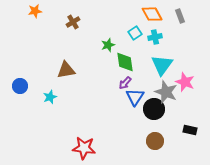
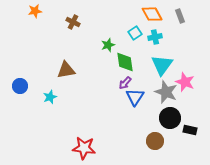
brown cross: rotated 32 degrees counterclockwise
black circle: moved 16 px right, 9 px down
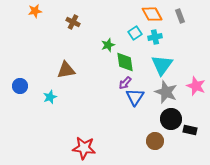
pink star: moved 11 px right, 4 px down
black circle: moved 1 px right, 1 px down
